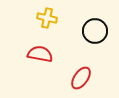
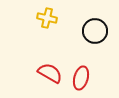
red semicircle: moved 10 px right, 19 px down; rotated 20 degrees clockwise
red ellipse: rotated 20 degrees counterclockwise
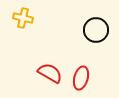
yellow cross: moved 24 px left
black circle: moved 1 px right, 1 px up
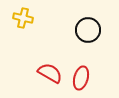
black circle: moved 8 px left
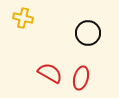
black circle: moved 3 px down
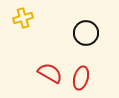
yellow cross: rotated 30 degrees counterclockwise
black circle: moved 2 px left
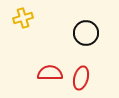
red semicircle: rotated 30 degrees counterclockwise
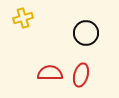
red ellipse: moved 3 px up
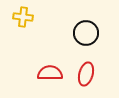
yellow cross: moved 1 px up; rotated 24 degrees clockwise
red ellipse: moved 5 px right, 1 px up
